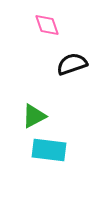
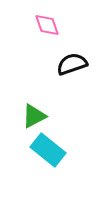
cyan rectangle: moved 1 px left; rotated 32 degrees clockwise
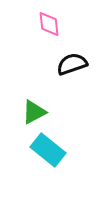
pink diamond: moved 2 px right, 1 px up; rotated 12 degrees clockwise
green triangle: moved 4 px up
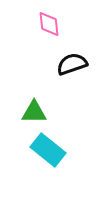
green triangle: rotated 28 degrees clockwise
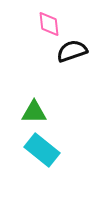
black semicircle: moved 13 px up
cyan rectangle: moved 6 px left
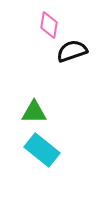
pink diamond: moved 1 px down; rotated 16 degrees clockwise
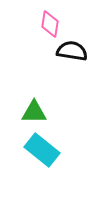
pink diamond: moved 1 px right, 1 px up
black semicircle: rotated 28 degrees clockwise
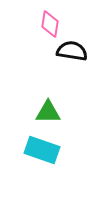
green triangle: moved 14 px right
cyan rectangle: rotated 20 degrees counterclockwise
